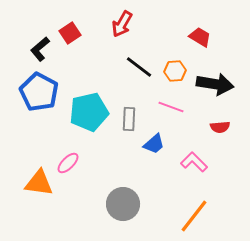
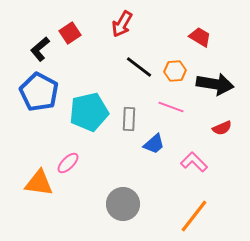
red semicircle: moved 2 px right, 1 px down; rotated 18 degrees counterclockwise
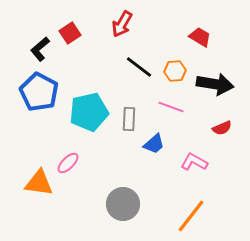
pink L-shape: rotated 16 degrees counterclockwise
orange line: moved 3 px left
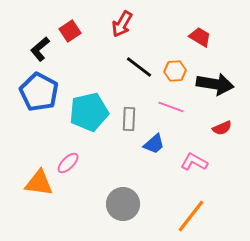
red square: moved 2 px up
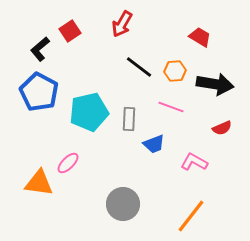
blue trapezoid: rotated 20 degrees clockwise
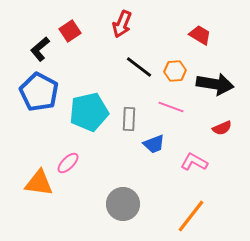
red arrow: rotated 8 degrees counterclockwise
red trapezoid: moved 2 px up
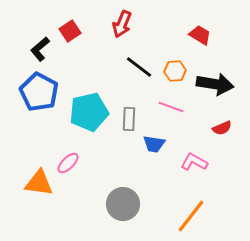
blue trapezoid: rotated 30 degrees clockwise
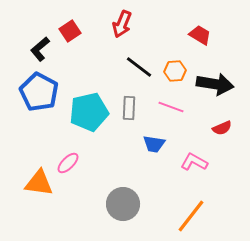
gray rectangle: moved 11 px up
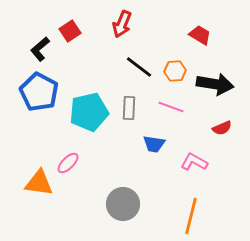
orange line: rotated 24 degrees counterclockwise
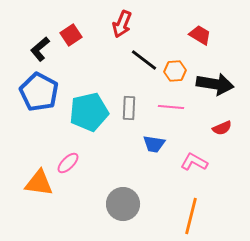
red square: moved 1 px right, 4 px down
black line: moved 5 px right, 7 px up
pink line: rotated 15 degrees counterclockwise
